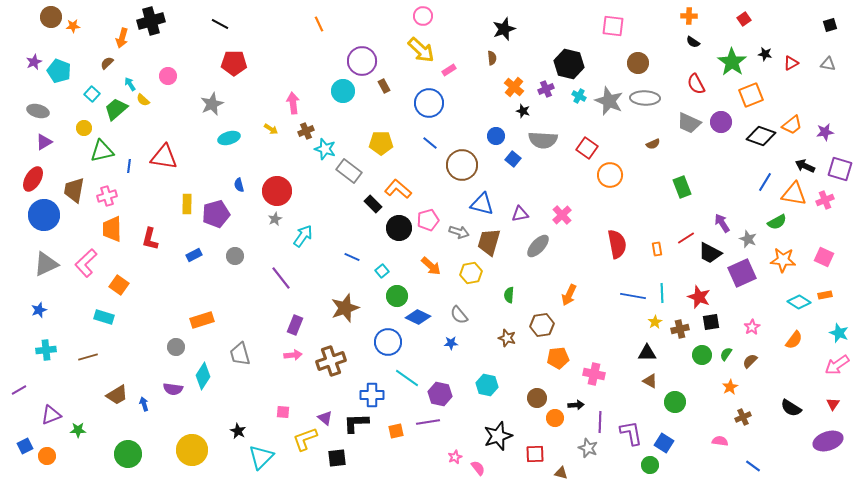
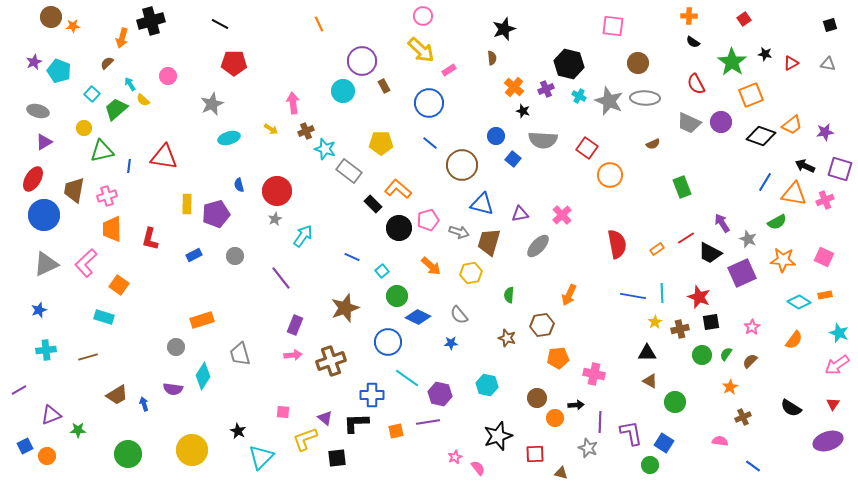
orange rectangle at (657, 249): rotated 64 degrees clockwise
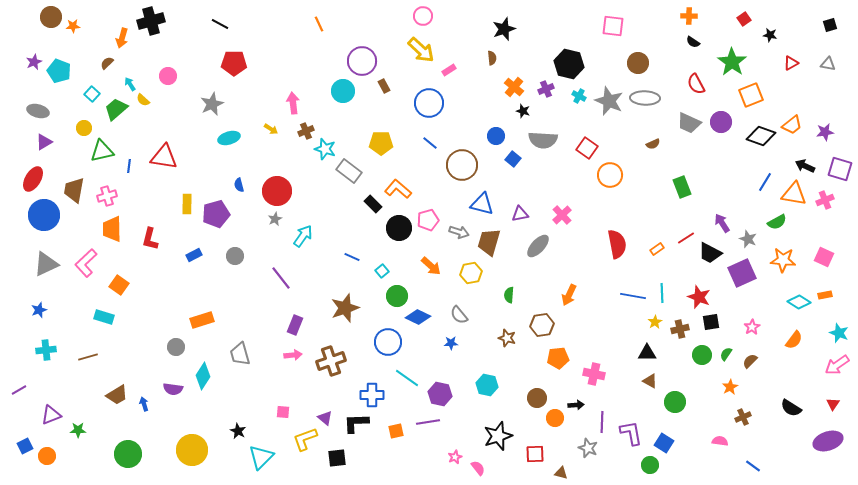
black star at (765, 54): moved 5 px right, 19 px up
purple line at (600, 422): moved 2 px right
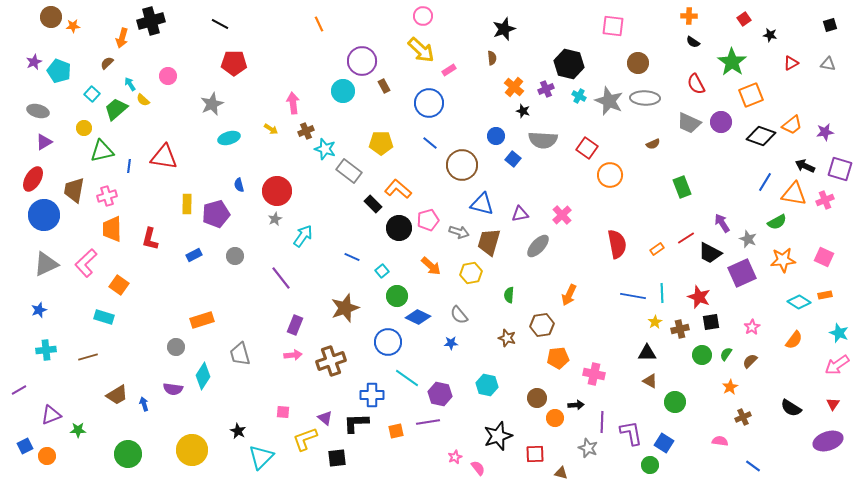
orange star at (783, 260): rotated 10 degrees counterclockwise
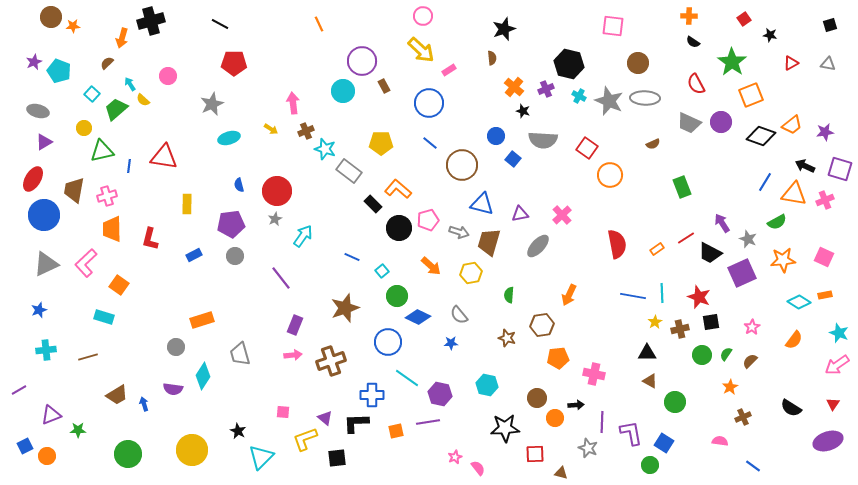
purple pentagon at (216, 214): moved 15 px right, 10 px down; rotated 8 degrees clockwise
black star at (498, 436): moved 7 px right, 8 px up; rotated 16 degrees clockwise
